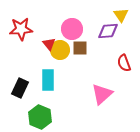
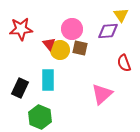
brown square: rotated 14 degrees clockwise
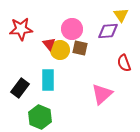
black rectangle: rotated 12 degrees clockwise
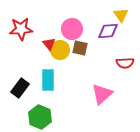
red semicircle: moved 1 px right; rotated 72 degrees counterclockwise
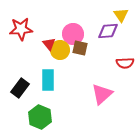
pink circle: moved 1 px right, 5 px down
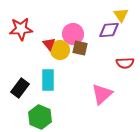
purple diamond: moved 1 px right, 1 px up
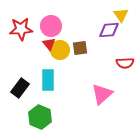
pink circle: moved 22 px left, 8 px up
brown square: rotated 21 degrees counterclockwise
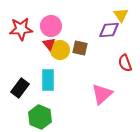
brown square: rotated 21 degrees clockwise
red semicircle: rotated 72 degrees clockwise
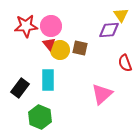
red star: moved 5 px right, 3 px up
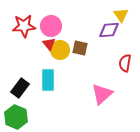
red star: moved 2 px left
red semicircle: rotated 30 degrees clockwise
green hexagon: moved 24 px left
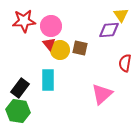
red star: moved 5 px up
green hexagon: moved 2 px right, 6 px up; rotated 15 degrees counterclockwise
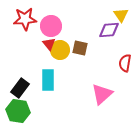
red star: moved 1 px right, 2 px up
